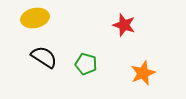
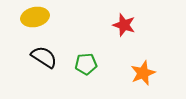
yellow ellipse: moved 1 px up
green pentagon: rotated 20 degrees counterclockwise
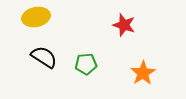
yellow ellipse: moved 1 px right
orange star: rotated 10 degrees counterclockwise
